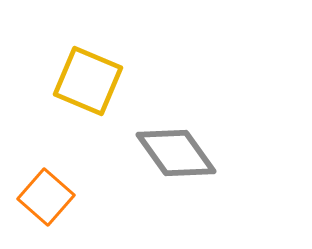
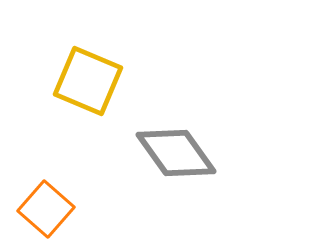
orange square: moved 12 px down
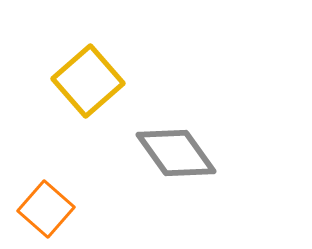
yellow square: rotated 26 degrees clockwise
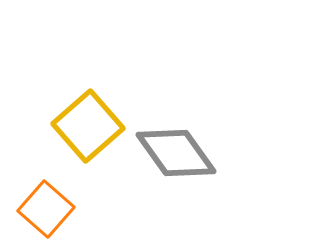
yellow square: moved 45 px down
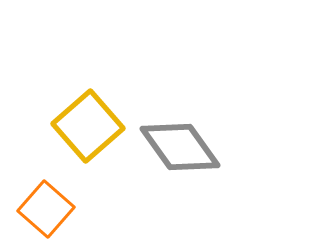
gray diamond: moved 4 px right, 6 px up
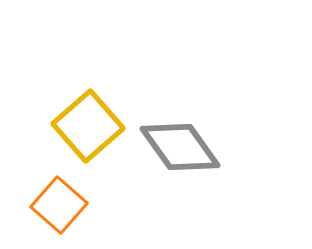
orange square: moved 13 px right, 4 px up
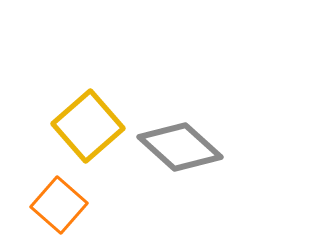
gray diamond: rotated 12 degrees counterclockwise
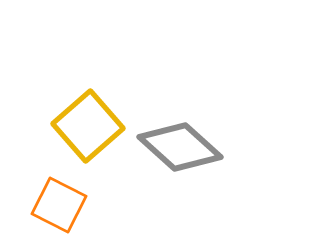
orange square: rotated 14 degrees counterclockwise
